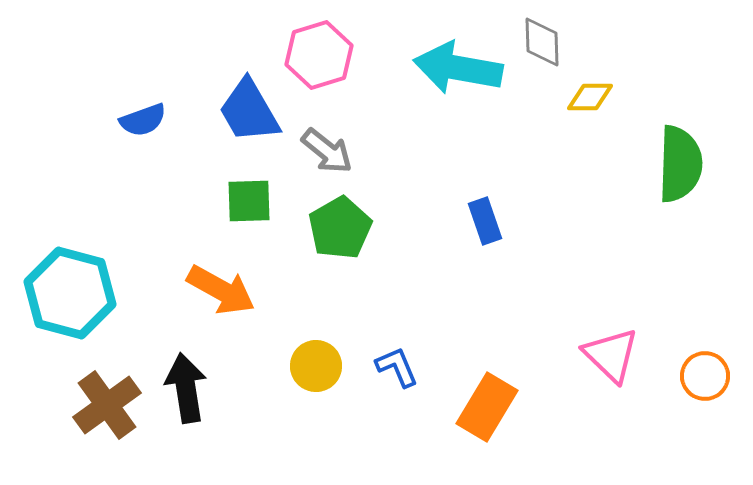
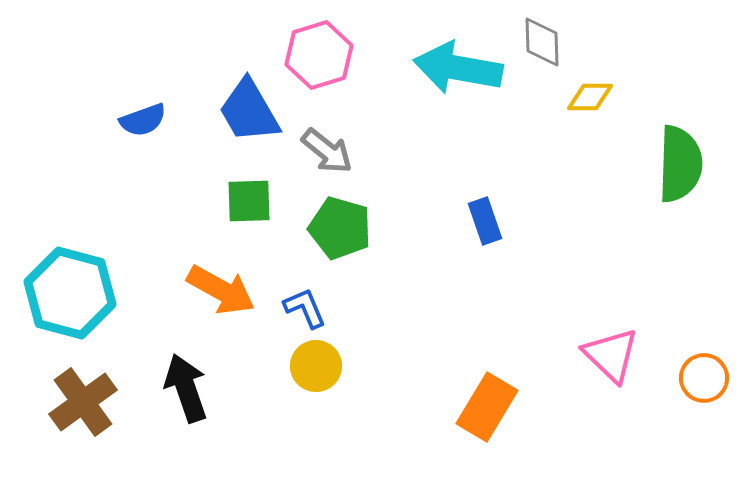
green pentagon: rotated 26 degrees counterclockwise
blue L-shape: moved 92 px left, 59 px up
orange circle: moved 1 px left, 2 px down
black arrow: rotated 10 degrees counterclockwise
brown cross: moved 24 px left, 3 px up
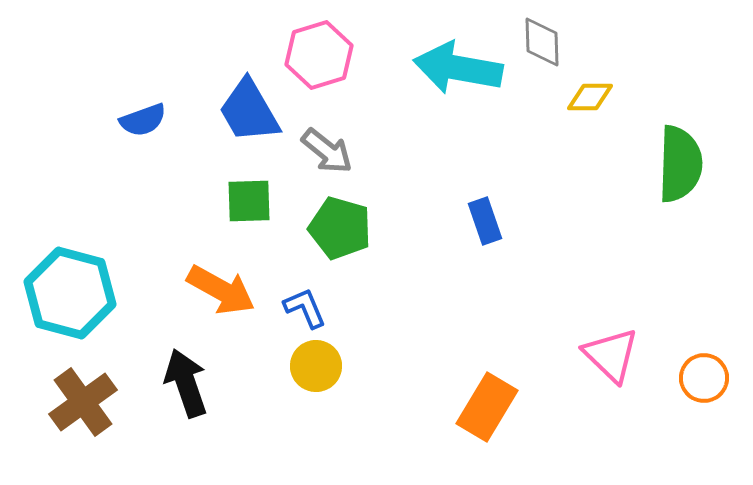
black arrow: moved 5 px up
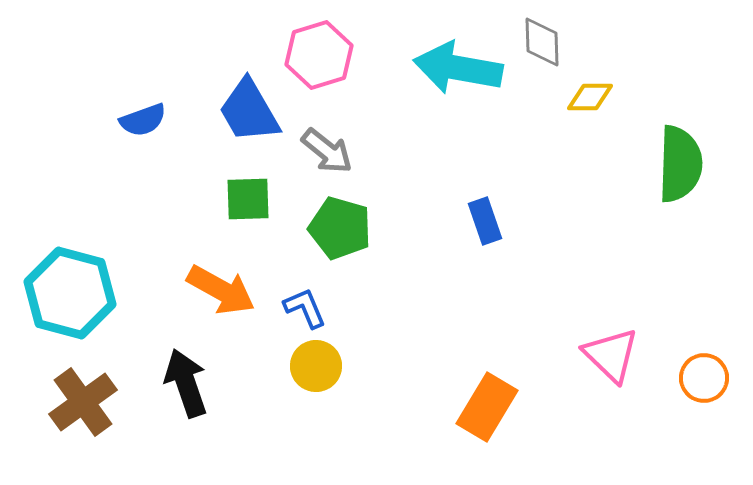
green square: moved 1 px left, 2 px up
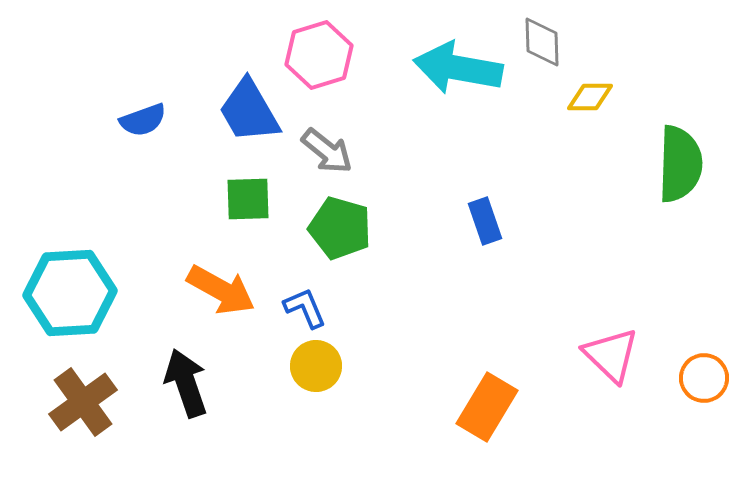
cyan hexagon: rotated 18 degrees counterclockwise
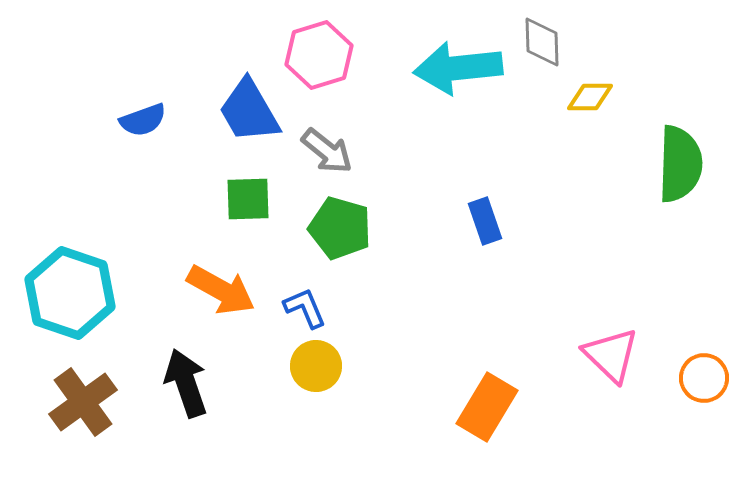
cyan arrow: rotated 16 degrees counterclockwise
cyan hexagon: rotated 22 degrees clockwise
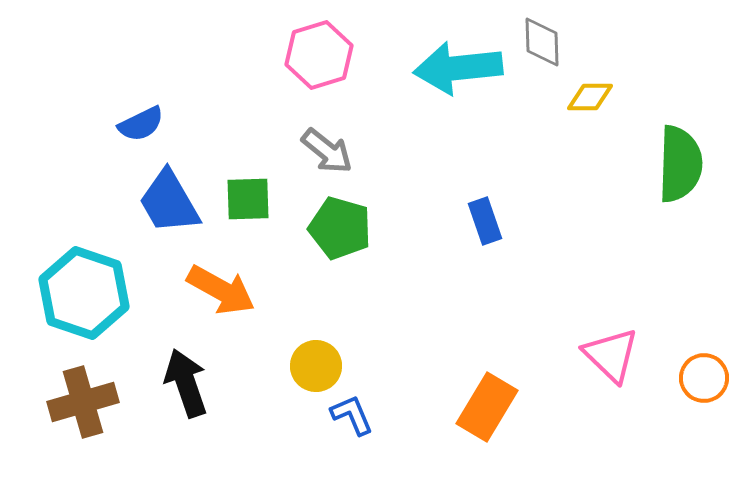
blue trapezoid: moved 80 px left, 91 px down
blue semicircle: moved 2 px left, 4 px down; rotated 6 degrees counterclockwise
cyan hexagon: moved 14 px right
blue L-shape: moved 47 px right, 107 px down
brown cross: rotated 20 degrees clockwise
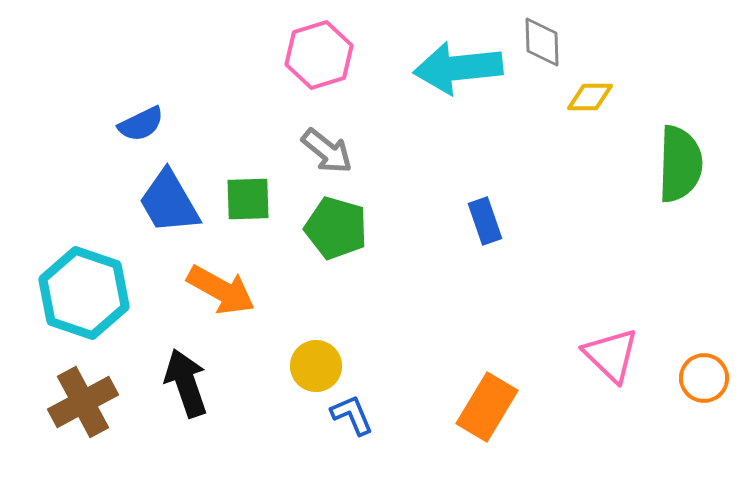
green pentagon: moved 4 px left
brown cross: rotated 12 degrees counterclockwise
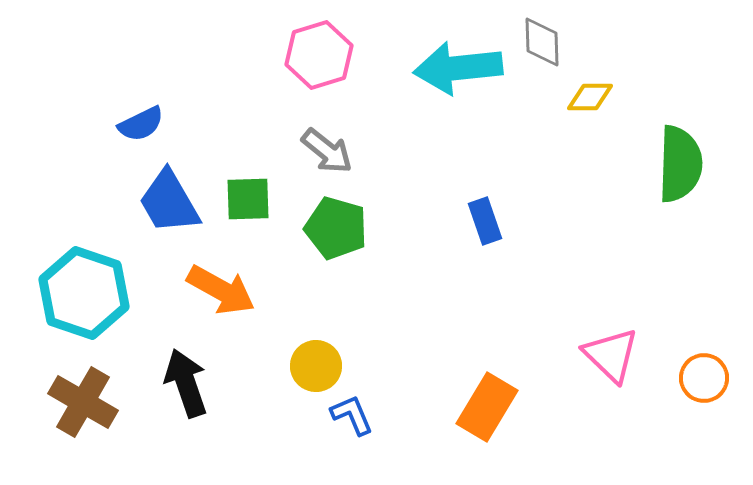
brown cross: rotated 32 degrees counterclockwise
